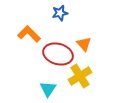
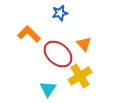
red ellipse: rotated 24 degrees clockwise
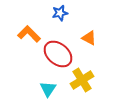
orange triangle: moved 5 px right, 6 px up; rotated 21 degrees counterclockwise
yellow cross: moved 2 px right, 4 px down
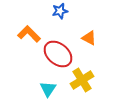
blue star: moved 2 px up
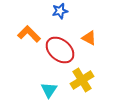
red ellipse: moved 2 px right, 4 px up
cyan triangle: moved 1 px right, 1 px down
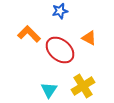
yellow cross: moved 1 px right, 6 px down
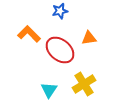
orange triangle: rotated 35 degrees counterclockwise
yellow cross: moved 1 px right, 2 px up
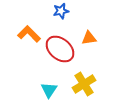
blue star: moved 1 px right
red ellipse: moved 1 px up
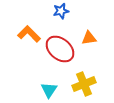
yellow cross: rotated 10 degrees clockwise
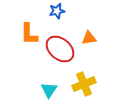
blue star: moved 4 px left
orange L-shape: rotated 135 degrees counterclockwise
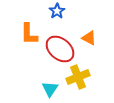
blue star: rotated 21 degrees counterclockwise
orange triangle: rotated 35 degrees clockwise
yellow cross: moved 6 px left, 7 px up
cyan triangle: moved 1 px right, 1 px up
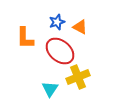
blue star: moved 11 px down; rotated 14 degrees clockwise
orange L-shape: moved 4 px left, 4 px down
orange triangle: moved 9 px left, 11 px up
red ellipse: moved 2 px down
